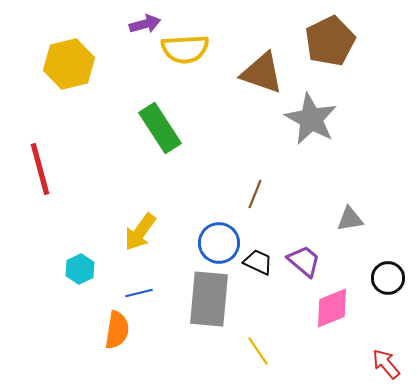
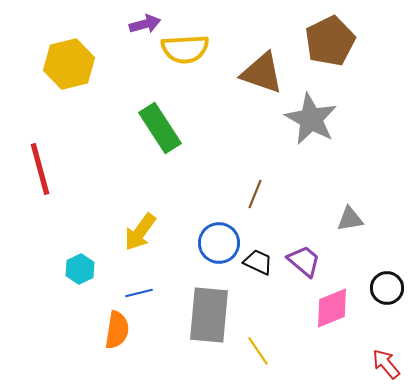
black circle: moved 1 px left, 10 px down
gray rectangle: moved 16 px down
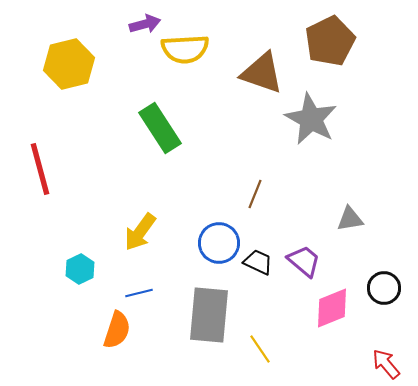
black circle: moved 3 px left
orange semicircle: rotated 9 degrees clockwise
yellow line: moved 2 px right, 2 px up
